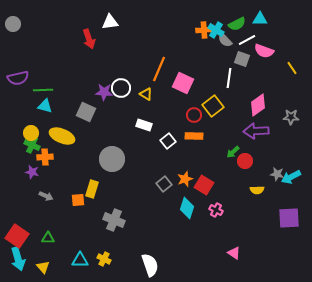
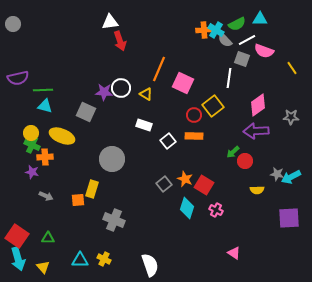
red arrow at (89, 39): moved 31 px right, 2 px down
orange star at (185, 179): rotated 28 degrees counterclockwise
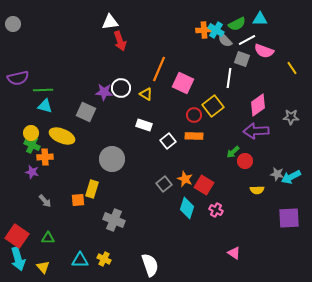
gray arrow at (46, 196): moved 1 px left, 5 px down; rotated 24 degrees clockwise
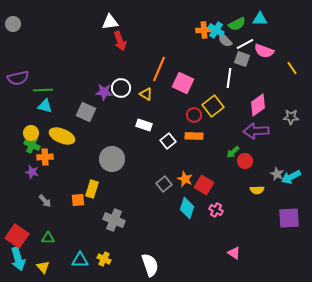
white line at (247, 40): moved 2 px left, 4 px down
gray star at (277, 174): rotated 16 degrees clockwise
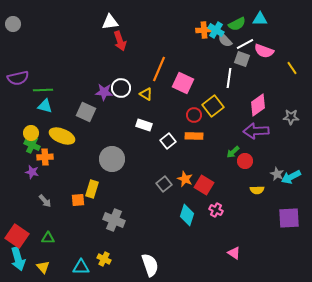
cyan diamond at (187, 208): moved 7 px down
cyan triangle at (80, 260): moved 1 px right, 7 px down
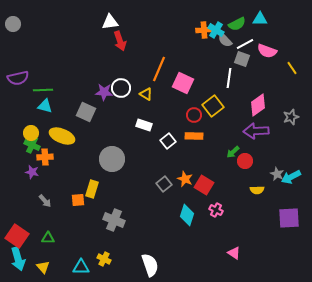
pink semicircle at (264, 51): moved 3 px right
gray star at (291, 117): rotated 21 degrees counterclockwise
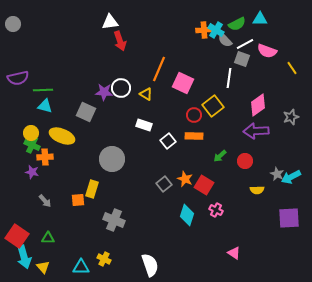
green arrow at (233, 152): moved 13 px left, 4 px down
cyan arrow at (18, 259): moved 6 px right, 2 px up
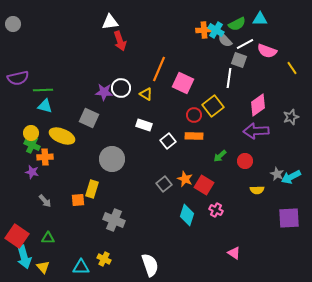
gray square at (242, 59): moved 3 px left, 1 px down
gray square at (86, 112): moved 3 px right, 6 px down
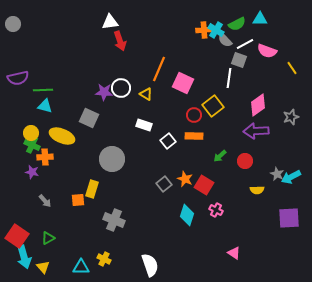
green triangle at (48, 238): rotated 32 degrees counterclockwise
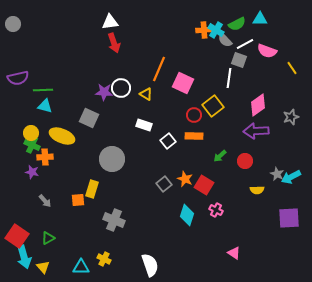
red arrow at (120, 41): moved 6 px left, 2 px down
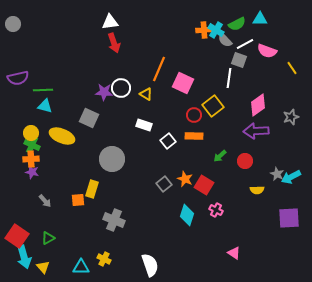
orange cross at (45, 157): moved 14 px left, 2 px down
